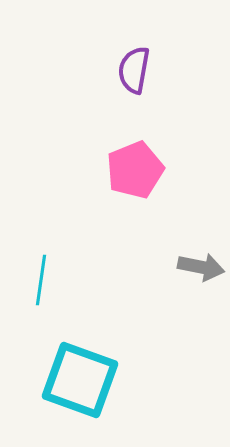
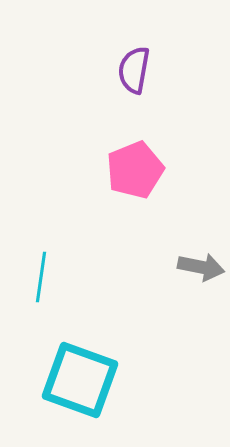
cyan line: moved 3 px up
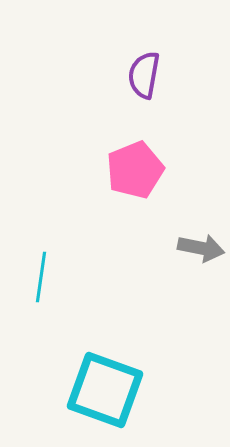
purple semicircle: moved 10 px right, 5 px down
gray arrow: moved 19 px up
cyan square: moved 25 px right, 10 px down
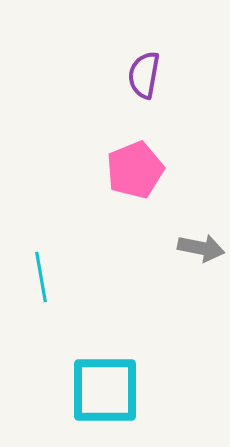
cyan line: rotated 18 degrees counterclockwise
cyan square: rotated 20 degrees counterclockwise
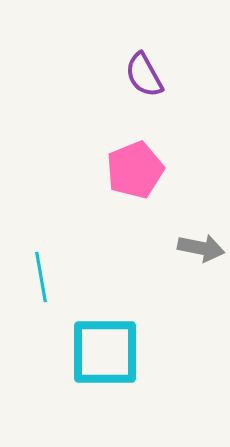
purple semicircle: rotated 39 degrees counterclockwise
cyan square: moved 38 px up
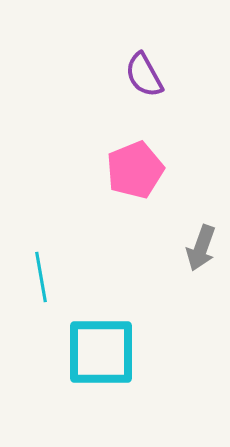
gray arrow: rotated 99 degrees clockwise
cyan square: moved 4 px left
